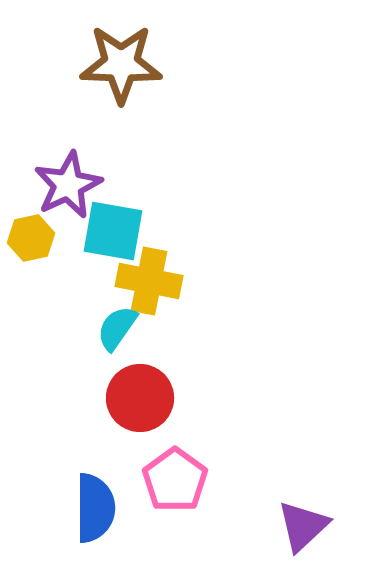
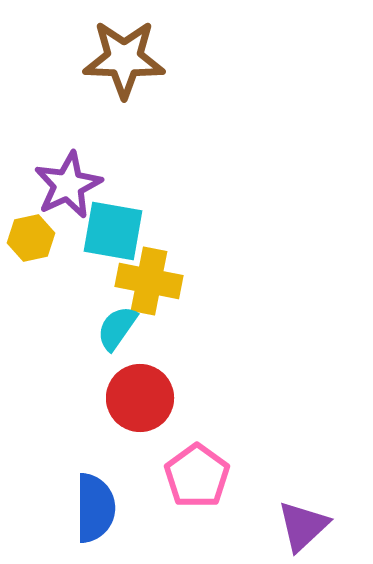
brown star: moved 3 px right, 5 px up
pink pentagon: moved 22 px right, 4 px up
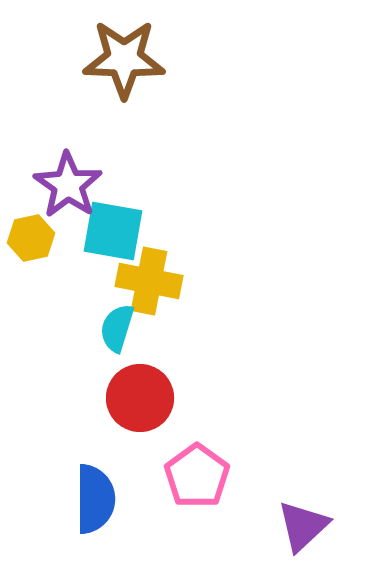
purple star: rotated 12 degrees counterclockwise
cyan semicircle: rotated 18 degrees counterclockwise
blue semicircle: moved 9 px up
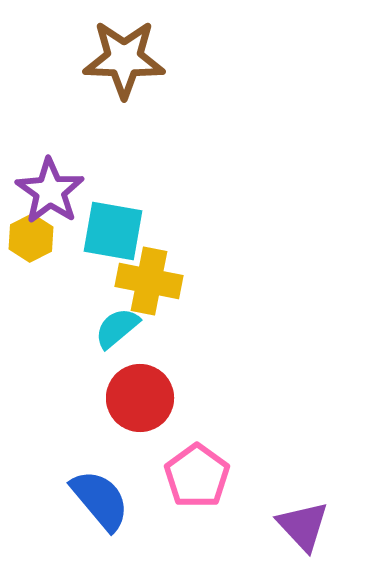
purple star: moved 18 px left, 6 px down
yellow hexagon: rotated 15 degrees counterclockwise
cyan semicircle: rotated 33 degrees clockwise
blue semicircle: moved 5 px right, 1 px down; rotated 40 degrees counterclockwise
purple triangle: rotated 30 degrees counterclockwise
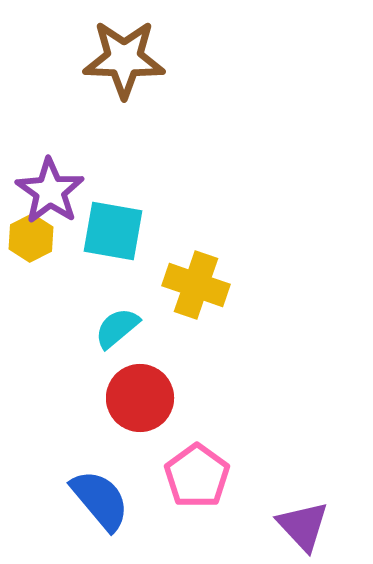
yellow cross: moved 47 px right, 4 px down; rotated 8 degrees clockwise
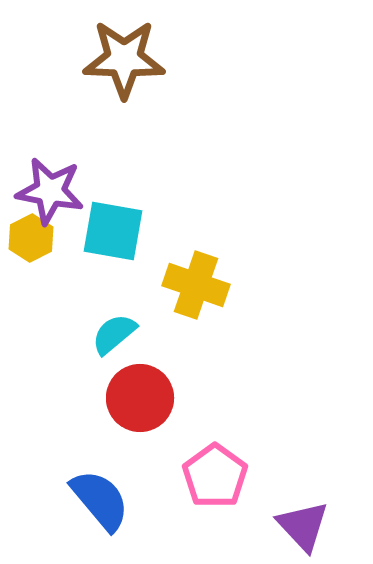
purple star: rotated 24 degrees counterclockwise
cyan semicircle: moved 3 px left, 6 px down
pink pentagon: moved 18 px right
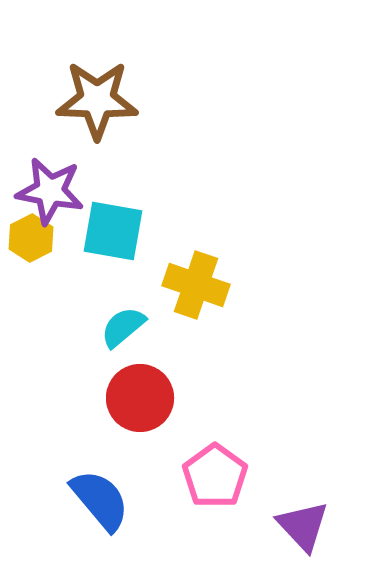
brown star: moved 27 px left, 41 px down
cyan semicircle: moved 9 px right, 7 px up
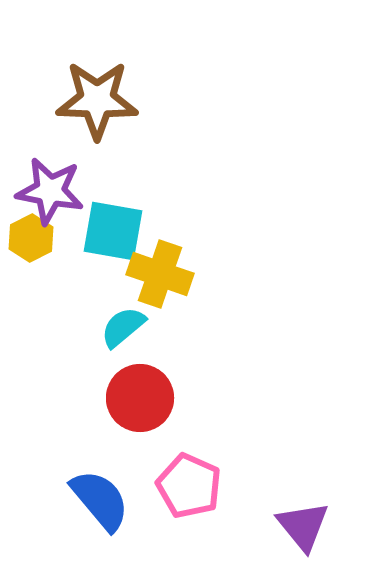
yellow cross: moved 36 px left, 11 px up
pink pentagon: moved 26 px left, 10 px down; rotated 12 degrees counterclockwise
purple triangle: rotated 4 degrees clockwise
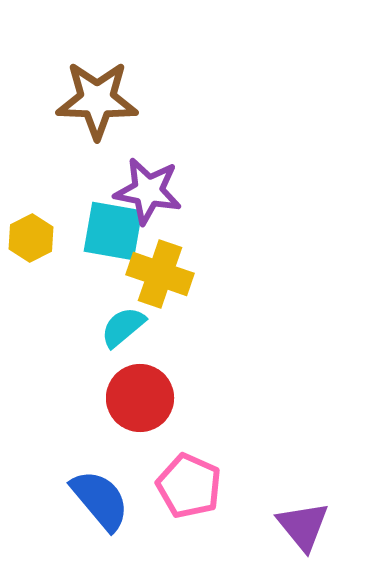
purple star: moved 98 px right
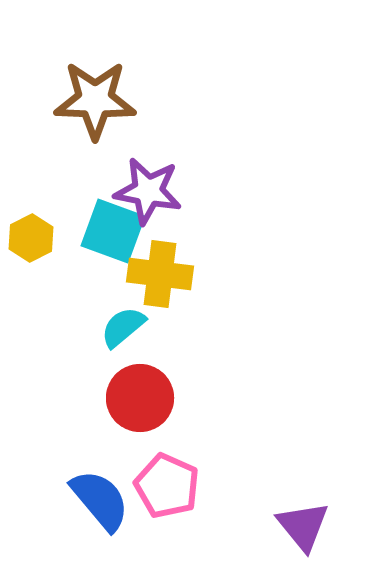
brown star: moved 2 px left
cyan square: rotated 10 degrees clockwise
yellow cross: rotated 12 degrees counterclockwise
pink pentagon: moved 22 px left
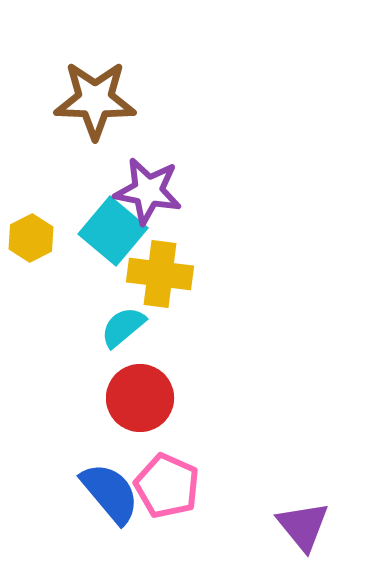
cyan square: rotated 20 degrees clockwise
blue semicircle: moved 10 px right, 7 px up
